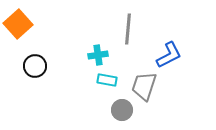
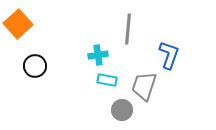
blue L-shape: rotated 44 degrees counterclockwise
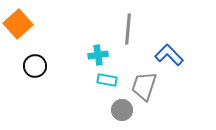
blue L-shape: rotated 64 degrees counterclockwise
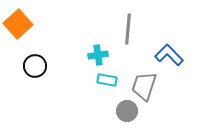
gray circle: moved 5 px right, 1 px down
